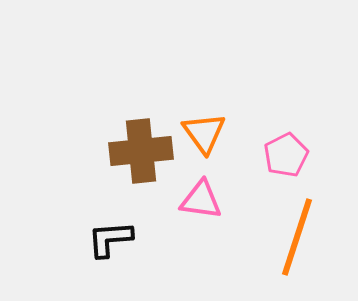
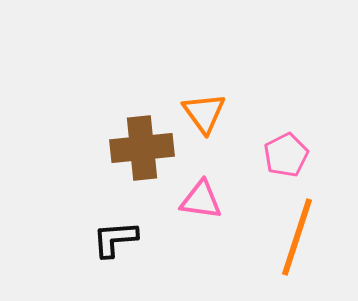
orange triangle: moved 20 px up
brown cross: moved 1 px right, 3 px up
black L-shape: moved 5 px right
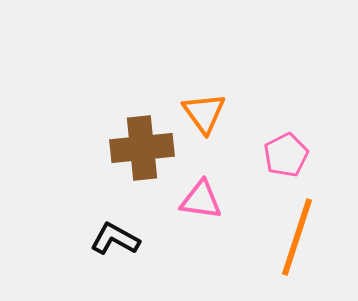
black L-shape: rotated 33 degrees clockwise
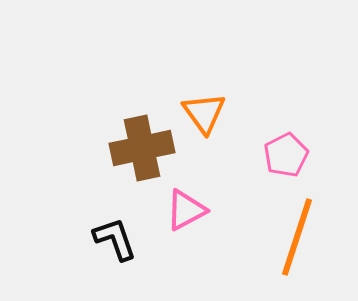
brown cross: rotated 6 degrees counterclockwise
pink triangle: moved 15 px left, 10 px down; rotated 36 degrees counterclockwise
black L-shape: rotated 42 degrees clockwise
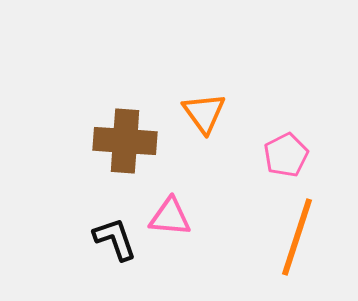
brown cross: moved 17 px left, 7 px up; rotated 16 degrees clockwise
pink triangle: moved 16 px left, 7 px down; rotated 33 degrees clockwise
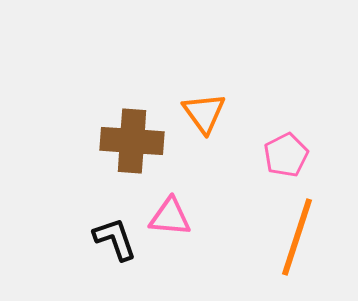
brown cross: moved 7 px right
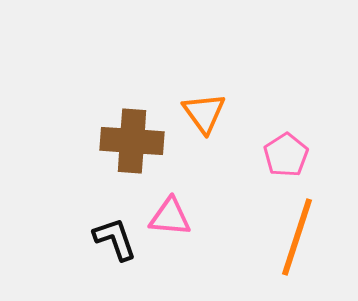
pink pentagon: rotated 6 degrees counterclockwise
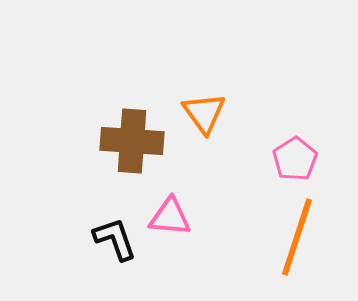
pink pentagon: moved 9 px right, 4 px down
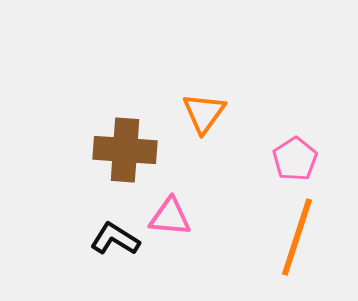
orange triangle: rotated 12 degrees clockwise
brown cross: moved 7 px left, 9 px down
black L-shape: rotated 39 degrees counterclockwise
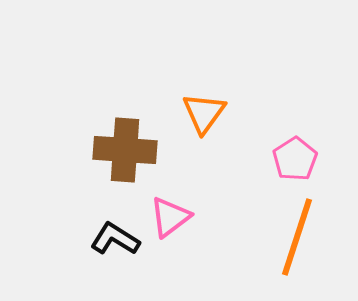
pink triangle: rotated 42 degrees counterclockwise
